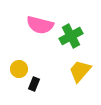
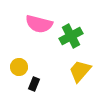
pink semicircle: moved 1 px left, 1 px up
yellow circle: moved 2 px up
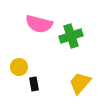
green cross: rotated 10 degrees clockwise
yellow trapezoid: moved 12 px down
black rectangle: rotated 32 degrees counterclockwise
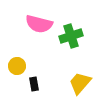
yellow circle: moved 2 px left, 1 px up
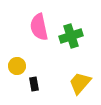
pink semicircle: moved 3 px down; rotated 64 degrees clockwise
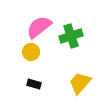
pink semicircle: rotated 64 degrees clockwise
yellow circle: moved 14 px right, 14 px up
black rectangle: rotated 64 degrees counterclockwise
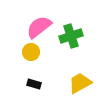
yellow trapezoid: rotated 20 degrees clockwise
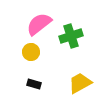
pink semicircle: moved 3 px up
